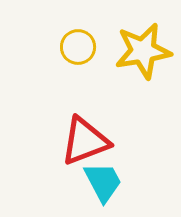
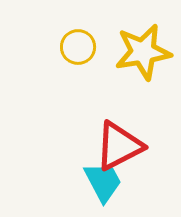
yellow star: moved 1 px down
red triangle: moved 34 px right, 5 px down; rotated 6 degrees counterclockwise
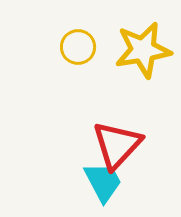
yellow star: moved 2 px up
red triangle: moved 2 px left, 1 px up; rotated 20 degrees counterclockwise
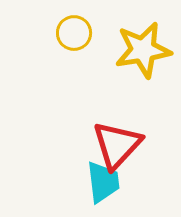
yellow circle: moved 4 px left, 14 px up
cyan trapezoid: rotated 21 degrees clockwise
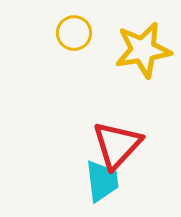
cyan trapezoid: moved 1 px left, 1 px up
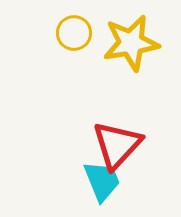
yellow star: moved 12 px left, 7 px up
cyan trapezoid: rotated 15 degrees counterclockwise
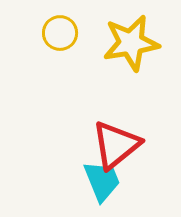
yellow circle: moved 14 px left
red triangle: moved 1 px left; rotated 8 degrees clockwise
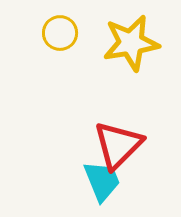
red triangle: moved 2 px right; rotated 6 degrees counterclockwise
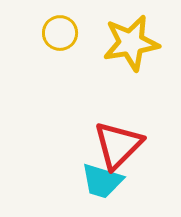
cyan trapezoid: rotated 129 degrees clockwise
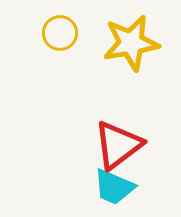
red triangle: rotated 8 degrees clockwise
cyan trapezoid: moved 12 px right, 6 px down; rotated 6 degrees clockwise
